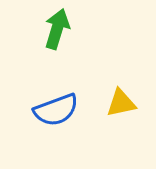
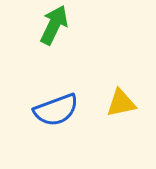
green arrow: moved 3 px left, 4 px up; rotated 9 degrees clockwise
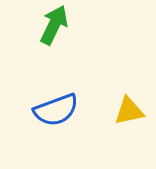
yellow triangle: moved 8 px right, 8 px down
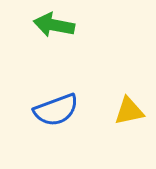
green arrow: rotated 105 degrees counterclockwise
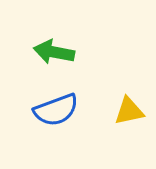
green arrow: moved 27 px down
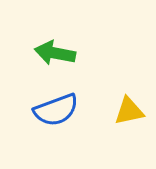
green arrow: moved 1 px right, 1 px down
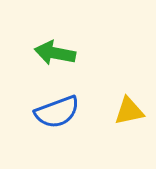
blue semicircle: moved 1 px right, 2 px down
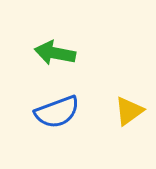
yellow triangle: rotated 24 degrees counterclockwise
